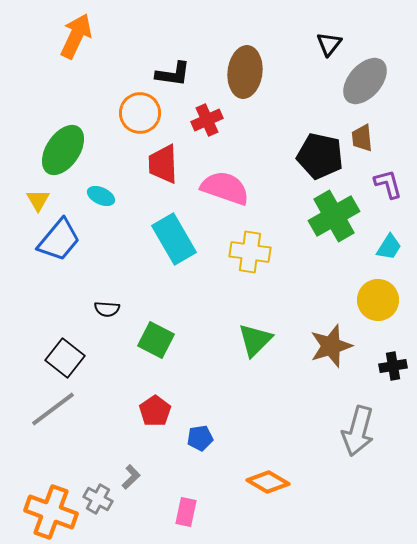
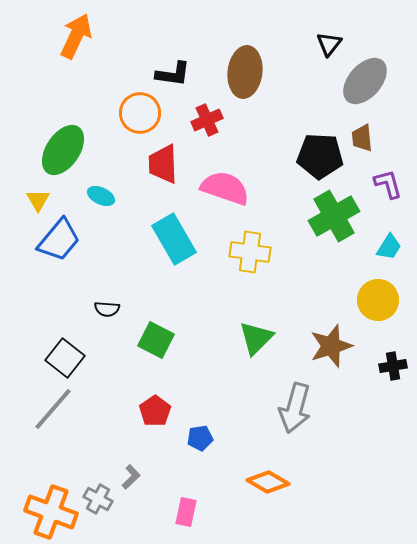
black pentagon: rotated 9 degrees counterclockwise
green triangle: moved 1 px right, 2 px up
gray line: rotated 12 degrees counterclockwise
gray arrow: moved 63 px left, 23 px up
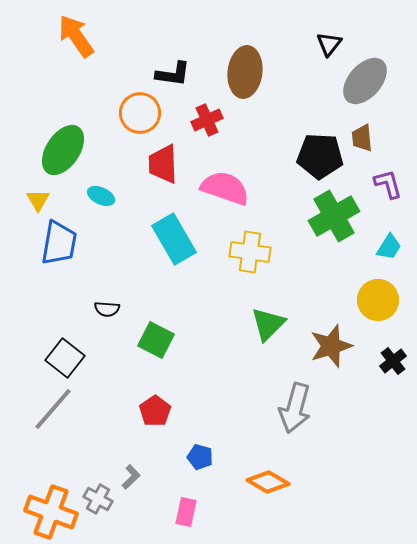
orange arrow: rotated 60 degrees counterclockwise
blue trapezoid: moved 3 px down; rotated 30 degrees counterclockwise
green triangle: moved 12 px right, 14 px up
black cross: moved 5 px up; rotated 28 degrees counterclockwise
blue pentagon: moved 19 px down; rotated 25 degrees clockwise
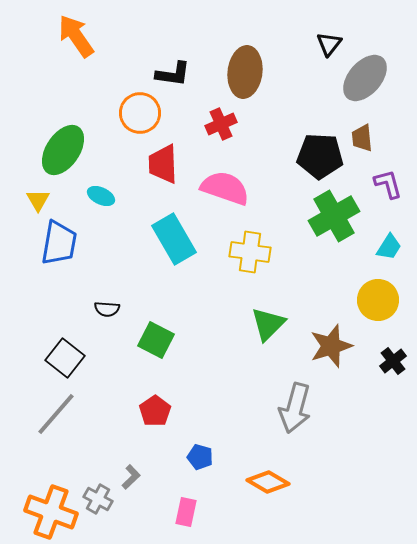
gray ellipse: moved 3 px up
red cross: moved 14 px right, 4 px down
gray line: moved 3 px right, 5 px down
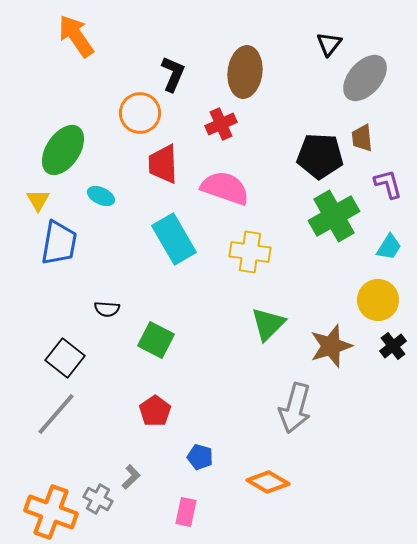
black L-shape: rotated 75 degrees counterclockwise
black cross: moved 15 px up
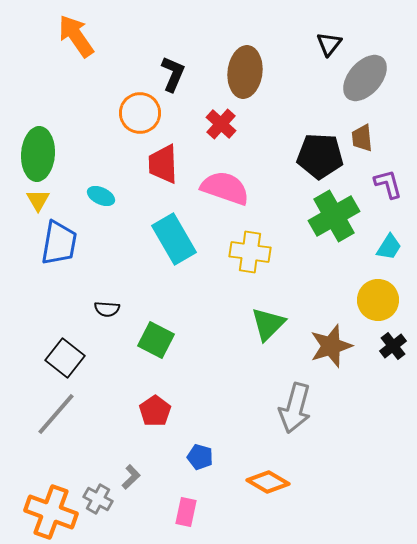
red cross: rotated 24 degrees counterclockwise
green ellipse: moved 25 px left, 4 px down; rotated 30 degrees counterclockwise
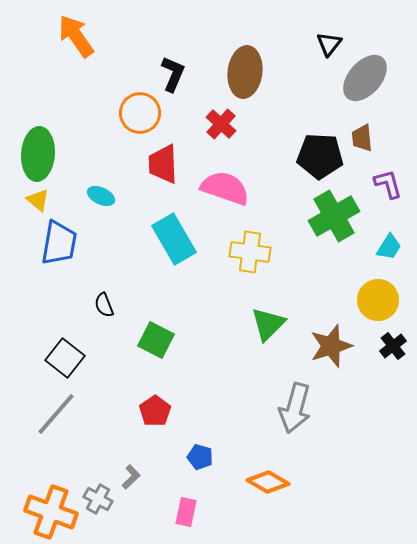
yellow triangle: rotated 20 degrees counterclockwise
black semicircle: moved 3 px left, 4 px up; rotated 65 degrees clockwise
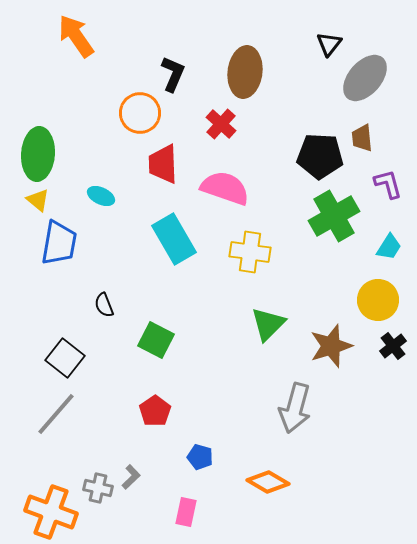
gray cross: moved 11 px up; rotated 16 degrees counterclockwise
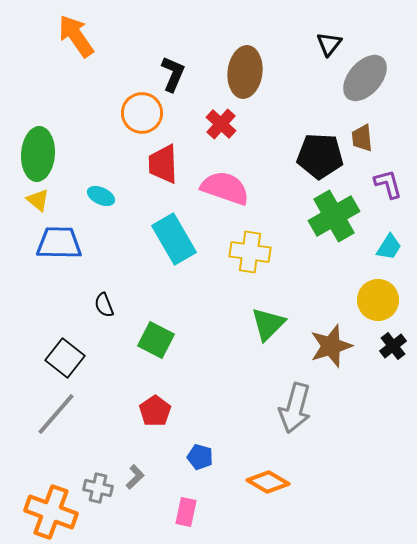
orange circle: moved 2 px right
blue trapezoid: rotated 99 degrees counterclockwise
gray L-shape: moved 4 px right
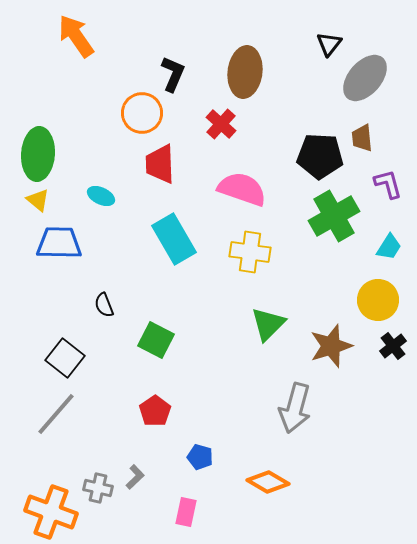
red trapezoid: moved 3 px left
pink semicircle: moved 17 px right, 1 px down
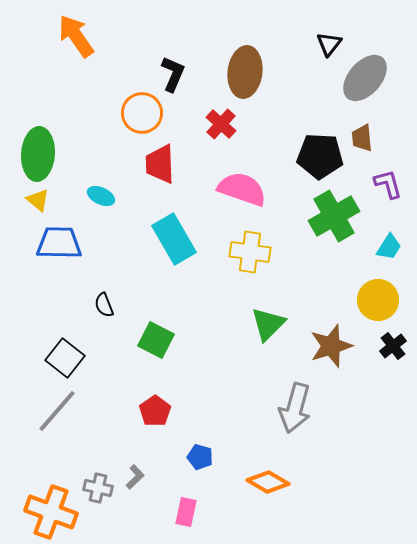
gray line: moved 1 px right, 3 px up
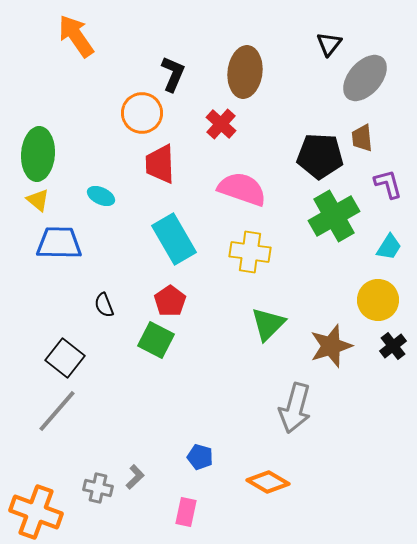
red pentagon: moved 15 px right, 110 px up
orange cross: moved 15 px left
